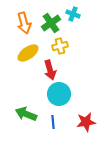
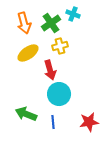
red star: moved 3 px right
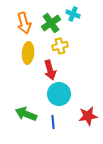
yellow ellipse: rotated 50 degrees counterclockwise
red star: moved 1 px left, 6 px up
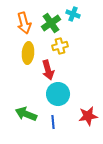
red arrow: moved 2 px left
cyan circle: moved 1 px left
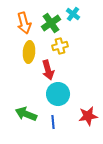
cyan cross: rotated 16 degrees clockwise
yellow ellipse: moved 1 px right, 1 px up
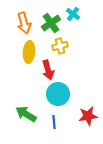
green arrow: rotated 10 degrees clockwise
blue line: moved 1 px right
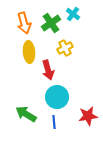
yellow cross: moved 5 px right, 2 px down; rotated 14 degrees counterclockwise
yellow ellipse: rotated 10 degrees counterclockwise
cyan circle: moved 1 px left, 3 px down
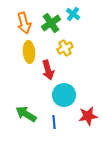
cyan circle: moved 7 px right, 2 px up
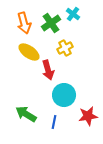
yellow ellipse: rotated 50 degrees counterclockwise
blue line: rotated 16 degrees clockwise
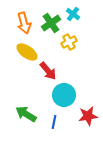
yellow cross: moved 4 px right, 6 px up
yellow ellipse: moved 2 px left
red arrow: moved 1 px down; rotated 24 degrees counterclockwise
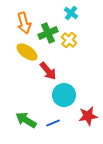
cyan cross: moved 2 px left, 1 px up
green cross: moved 3 px left, 10 px down; rotated 12 degrees clockwise
yellow cross: moved 2 px up; rotated 21 degrees counterclockwise
green arrow: moved 6 px down
blue line: moved 1 px left, 1 px down; rotated 56 degrees clockwise
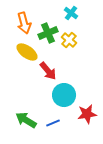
red star: moved 1 px left, 2 px up
